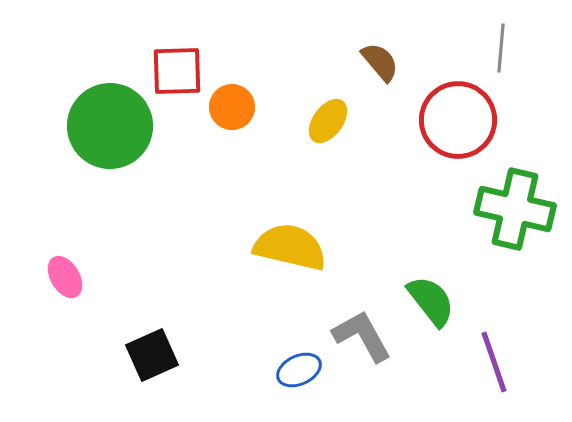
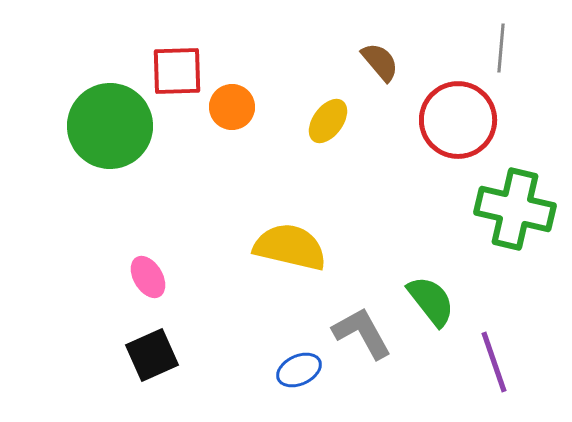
pink ellipse: moved 83 px right
gray L-shape: moved 3 px up
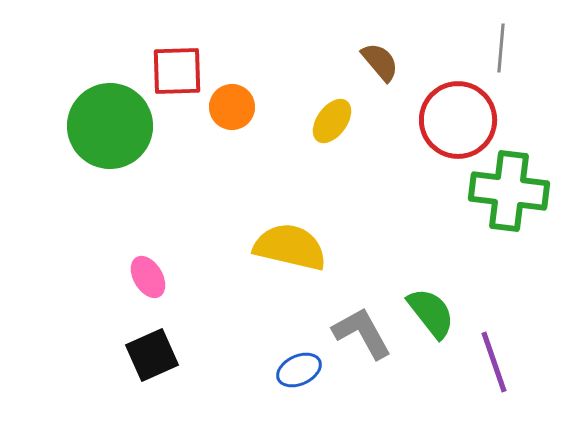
yellow ellipse: moved 4 px right
green cross: moved 6 px left, 18 px up; rotated 6 degrees counterclockwise
green semicircle: moved 12 px down
